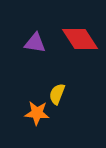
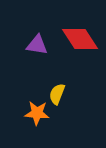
purple triangle: moved 2 px right, 2 px down
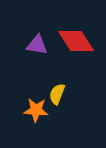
red diamond: moved 4 px left, 2 px down
orange star: moved 1 px left, 3 px up
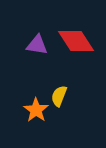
yellow semicircle: moved 2 px right, 2 px down
orange star: rotated 30 degrees clockwise
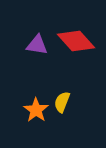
red diamond: rotated 9 degrees counterclockwise
yellow semicircle: moved 3 px right, 6 px down
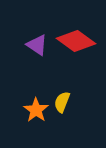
red diamond: rotated 12 degrees counterclockwise
purple triangle: rotated 25 degrees clockwise
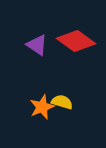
yellow semicircle: rotated 85 degrees clockwise
orange star: moved 6 px right, 3 px up; rotated 15 degrees clockwise
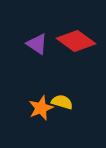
purple triangle: moved 1 px up
orange star: moved 1 px left, 1 px down
